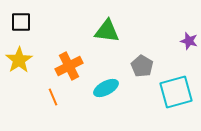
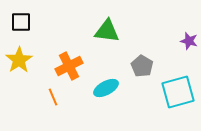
cyan square: moved 2 px right
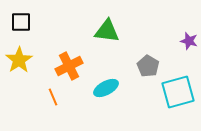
gray pentagon: moved 6 px right
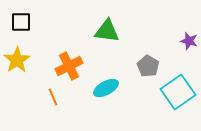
yellow star: moved 2 px left
cyan square: rotated 20 degrees counterclockwise
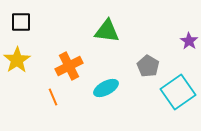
purple star: rotated 18 degrees clockwise
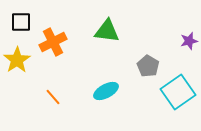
purple star: rotated 24 degrees clockwise
orange cross: moved 16 px left, 24 px up
cyan ellipse: moved 3 px down
orange line: rotated 18 degrees counterclockwise
